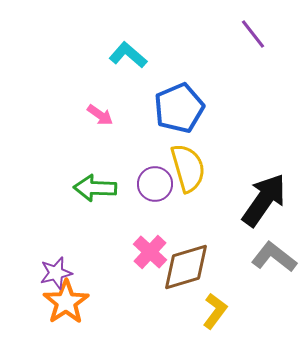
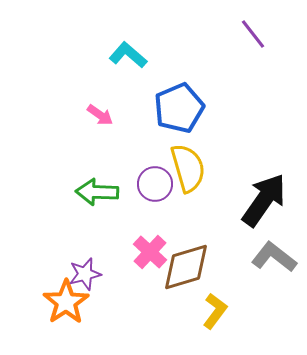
green arrow: moved 2 px right, 4 px down
purple star: moved 29 px right, 1 px down
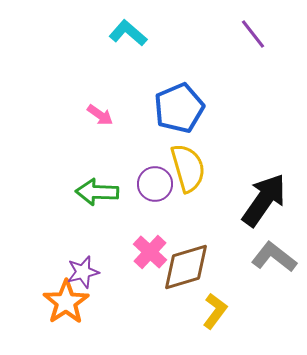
cyan L-shape: moved 22 px up
purple star: moved 2 px left, 2 px up
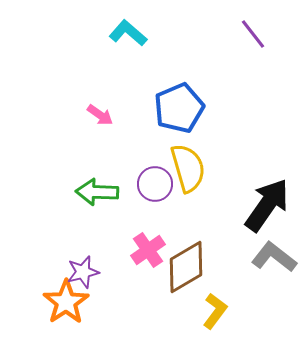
black arrow: moved 3 px right, 5 px down
pink cross: moved 2 px left, 2 px up; rotated 12 degrees clockwise
brown diamond: rotated 14 degrees counterclockwise
